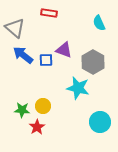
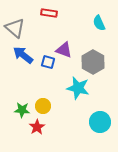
blue square: moved 2 px right, 2 px down; rotated 16 degrees clockwise
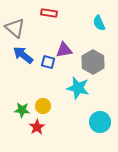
purple triangle: rotated 30 degrees counterclockwise
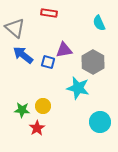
red star: moved 1 px down
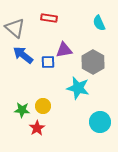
red rectangle: moved 5 px down
blue square: rotated 16 degrees counterclockwise
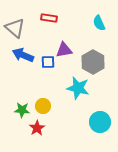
blue arrow: rotated 15 degrees counterclockwise
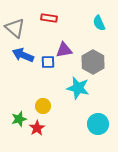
green star: moved 3 px left, 9 px down; rotated 21 degrees counterclockwise
cyan circle: moved 2 px left, 2 px down
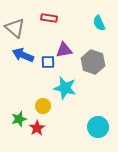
gray hexagon: rotated 10 degrees counterclockwise
cyan star: moved 13 px left
cyan circle: moved 3 px down
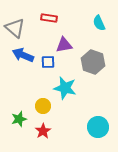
purple triangle: moved 5 px up
red star: moved 6 px right, 3 px down
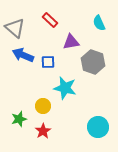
red rectangle: moved 1 px right, 2 px down; rotated 35 degrees clockwise
purple triangle: moved 7 px right, 3 px up
